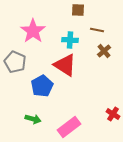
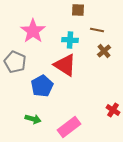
red cross: moved 4 px up
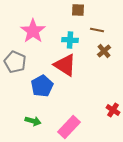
green arrow: moved 2 px down
pink rectangle: rotated 10 degrees counterclockwise
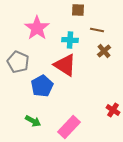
pink star: moved 4 px right, 3 px up
gray pentagon: moved 3 px right
green arrow: rotated 14 degrees clockwise
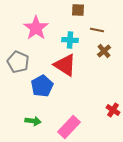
pink star: moved 1 px left
green arrow: rotated 21 degrees counterclockwise
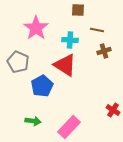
brown cross: rotated 24 degrees clockwise
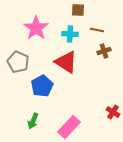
cyan cross: moved 6 px up
red triangle: moved 1 px right, 3 px up
red cross: moved 2 px down
green arrow: rotated 105 degrees clockwise
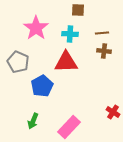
brown line: moved 5 px right, 3 px down; rotated 16 degrees counterclockwise
brown cross: rotated 24 degrees clockwise
red triangle: rotated 35 degrees counterclockwise
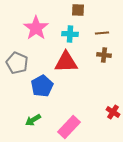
brown cross: moved 4 px down
gray pentagon: moved 1 px left, 1 px down
green arrow: moved 1 px up; rotated 35 degrees clockwise
